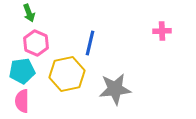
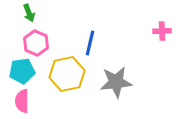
gray star: moved 1 px right, 7 px up
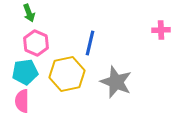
pink cross: moved 1 px left, 1 px up
cyan pentagon: moved 3 px right, 1 px down
gray star: rotated 28 degrees clockwise
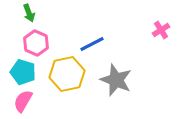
pink cross: rotated 30 degrees counterclockwise
blue line: moved 2 px right, 1 px down; rotated 50 degrees clockwise
cyan pentagon: moved 2 px left; rotated 25 degrees clockwise
gray star: moved 2 px up
pink semicircle: moved 1 px right; rotated 30 degrees clockwise
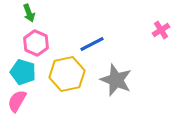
pink semicircle: moved 6 px left
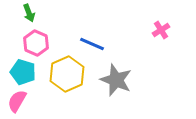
blue line: rotated 50 degrees clockwise
yellow hexagon: rotated 12 degrees counterclockwise
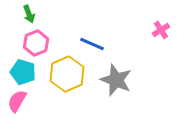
green arrow: moved 1 px down
pink hexagon: rotated 15 degrees clockwise
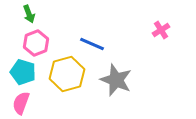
yellow hexagon: rotated 8 degrees clockwise
pink semicircle: moved 4 px right, 2 px down; rotated 10 degrees counterclockwise
